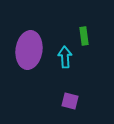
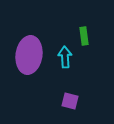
purple ellipse: moved 5 px down
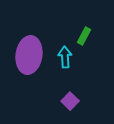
green rectangle: rotated 36 degrees clockwise
purple square: rotated 30 degrees clockwise
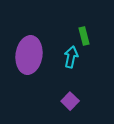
green rectangle: rotated 42 degrees counterclockwise
cyan arrow: moved 6 px right; rotated 15 degrees clockwise
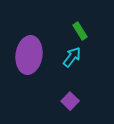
green rectangle: moved 4 px left, 5 px up; rotated 18 degrees counterclockwise
cyan arrow: moved 1 px right; rotated 25 degrees clockwise
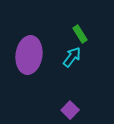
green rectangle: moved 3 px down
purple square: moved 9 px down
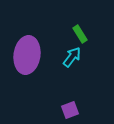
purple ellipse: moved 2 px left
purple square: rotated 24 degrees clockwise
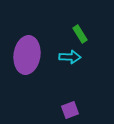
cyan arrow: moved 2 px left; rotated 55 degrees clockwise
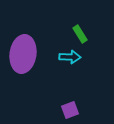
purple ellipse: moved 4 px left, 1 px up
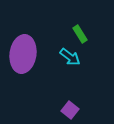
cyan arrow: rotated 35 degrees clockwise
purple square: rotated 30 degrees counterclockwise
